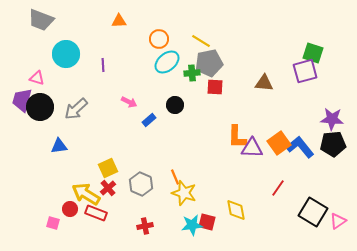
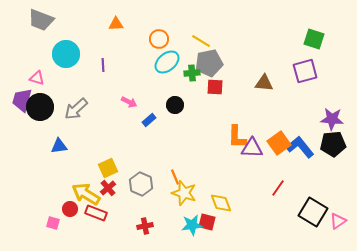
orange triangle at (119, 21): moved 3 px left, 3 px down
green square at (313, 53): moved 1 px right, 14 px up
yellow diamond at (236, 210): moved 15 px left, 7 px up; rotated 10 degrees counterclockwise
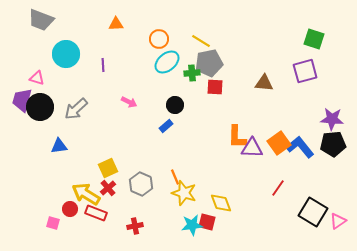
blue rectangle at (149, 120): moved 17 px right, 6 px down
red cross at (145, 226): moved 10 px left
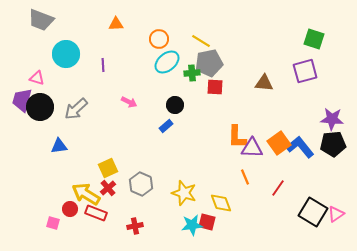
orange line at (175, 177): moved 70 px right
pink triangle at (338, 221): moved 2 px left, 7 px up
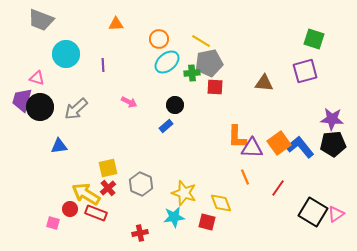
yellow square at (108, 168): rotated 12 degrees clockwise
cyan star at (192, 225): moved 18 px left, 8 px up
red cross at (135, 226): moved 5 px right, 7 px down
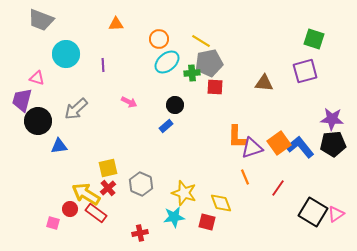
black circle at (40, 107): moved 2 px left, 14 px down
purple triangle at (252, 148): rotated 20 degrees counterclockwise
red rectangle at (96, 213): rotated 15 degrees clockwise
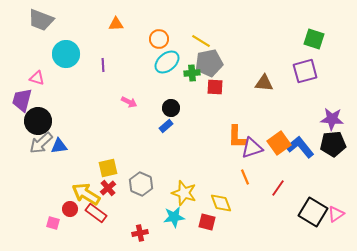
black circle at (175, 105): moved 4 px left, 3 px down
gray arrow at (76, 109): moved 35 px left, 34 px down
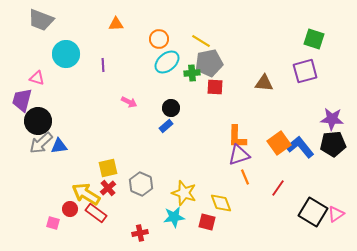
purple triangle at (252, 148): moved 13 px left, 7 px down
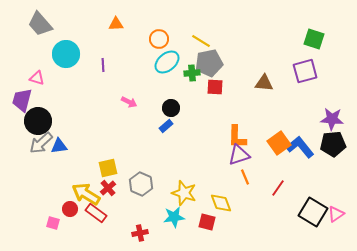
gray trapezoid at (41, 20): moved 1 px left, 4 px down; rotated 28 degrees clockwise
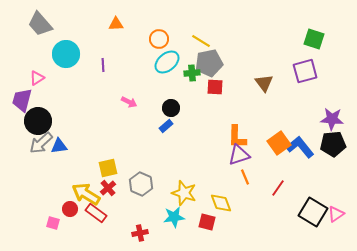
pink triangle at (37, 78): rotated 49 degrees counterclockwise
brown triangle at (264, 83): rotated 48 degrees clockwise
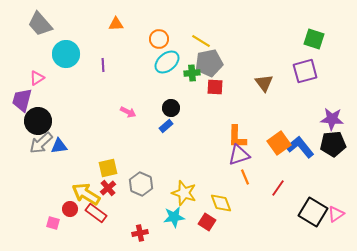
pink arrow at (129, 102): moved 1 px left, 10 px down
red square at (207, 222): rotated 18 degrees clockwise
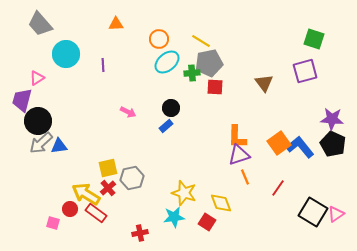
black pentagon at (333, 144): rotated 30 degrees clockwise
gray hexagon at (141, 184): moved 9 px left, 6 px up; rotated 25 degrees clockwise
